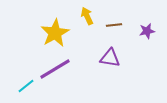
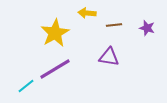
yellow arrow: moved 3 px up; rotated 60 degrees counterclockwise
purple star: moved 3 px up; rotated 28 degrees clockwise
purple triangle: moved 1 px left, 1 px up
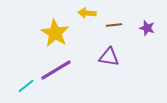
yellow star: rotated 12 degrees counterclockwise
purple line: moved 1 px right, 1 px down
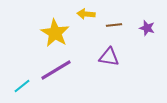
yellow arrow: moved 1 px left, 1 px down
cyan line: moved 4 px left
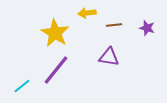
yellow arrow: moved 1 px right, 1 px up; rotated 12 degrees counterclockwise
purple line: rotated 20 degrees counterclockwise
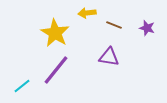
brown line: rotated 28 degrees clockwise
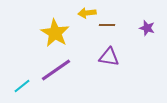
brown line: moved 7 px left; rotated 21 degrees counterclockwise
purple line: rotated 16 degrees clockwise
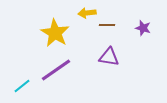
purple star: moved 4 px left
